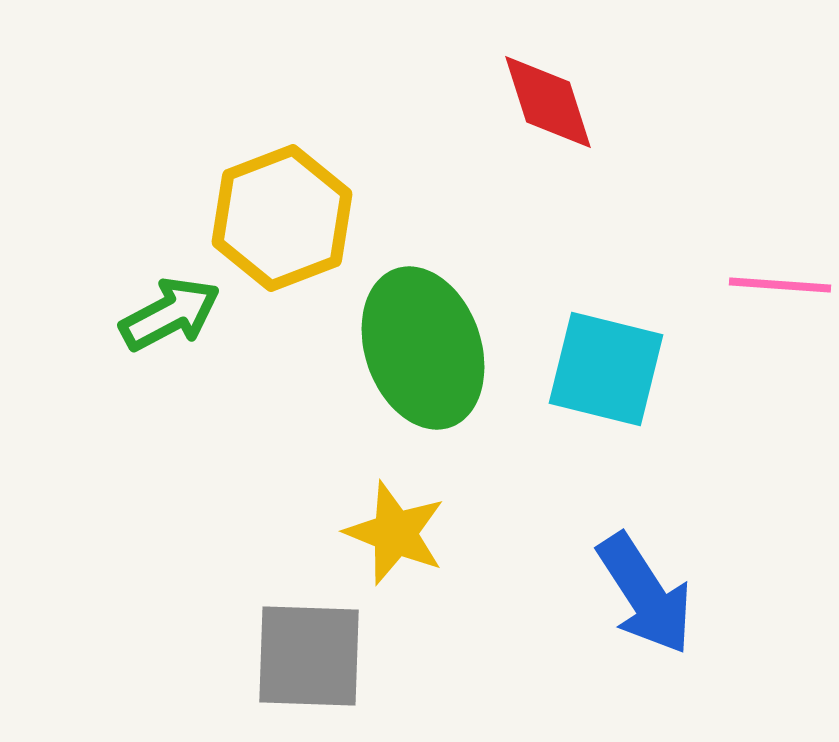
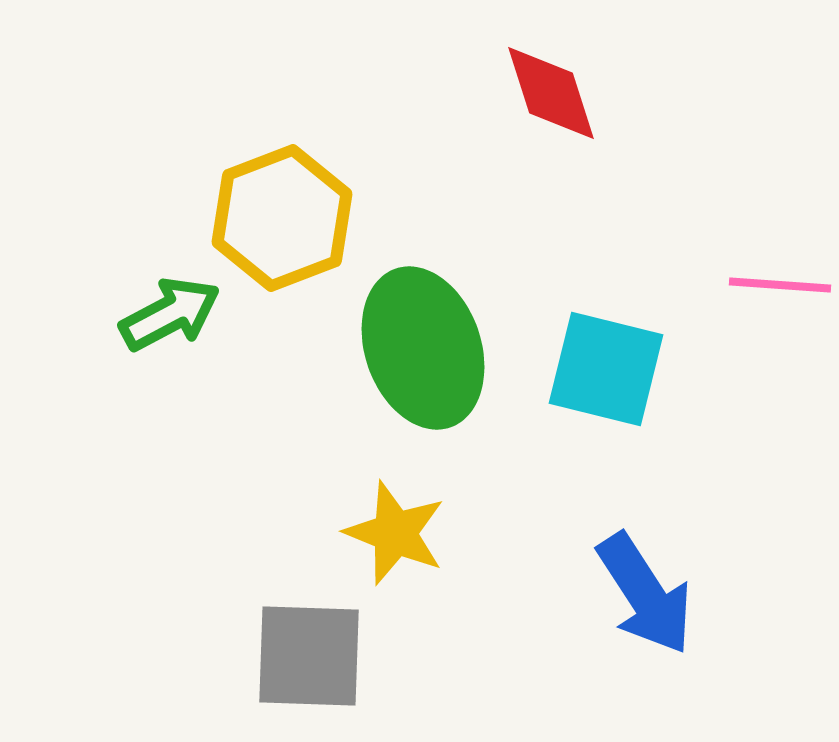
red diamond: moved 3 px right, 9 px up
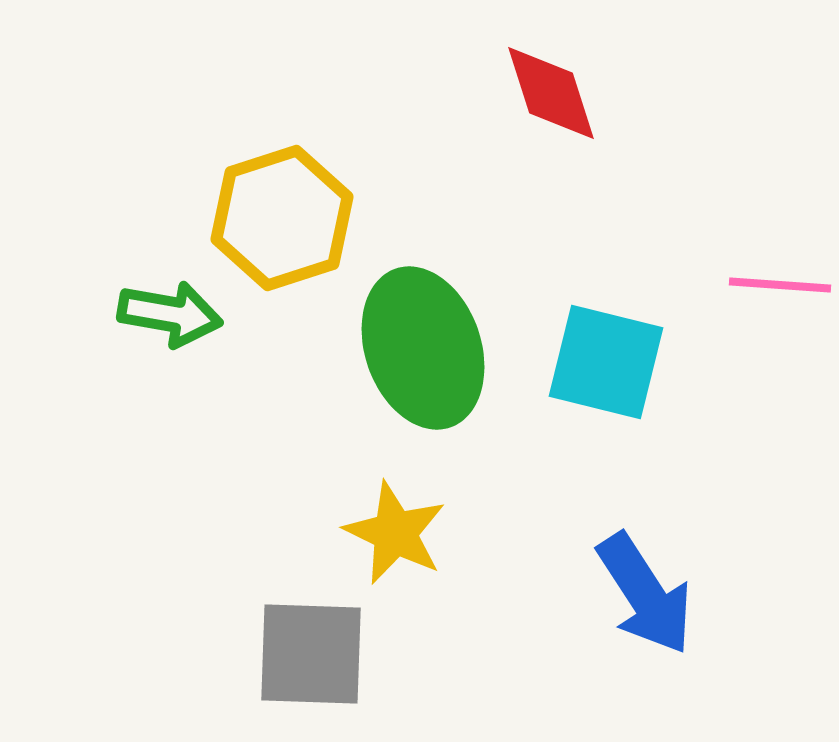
yellow hexagon: rotated 3 degrees clockwise
green arrow: rotated 38 degrees clockwise
cyan square: moved 7 px up
yellow star: rotated 4 degrees clockwise
gray square: moved 2 px right, 2 px up
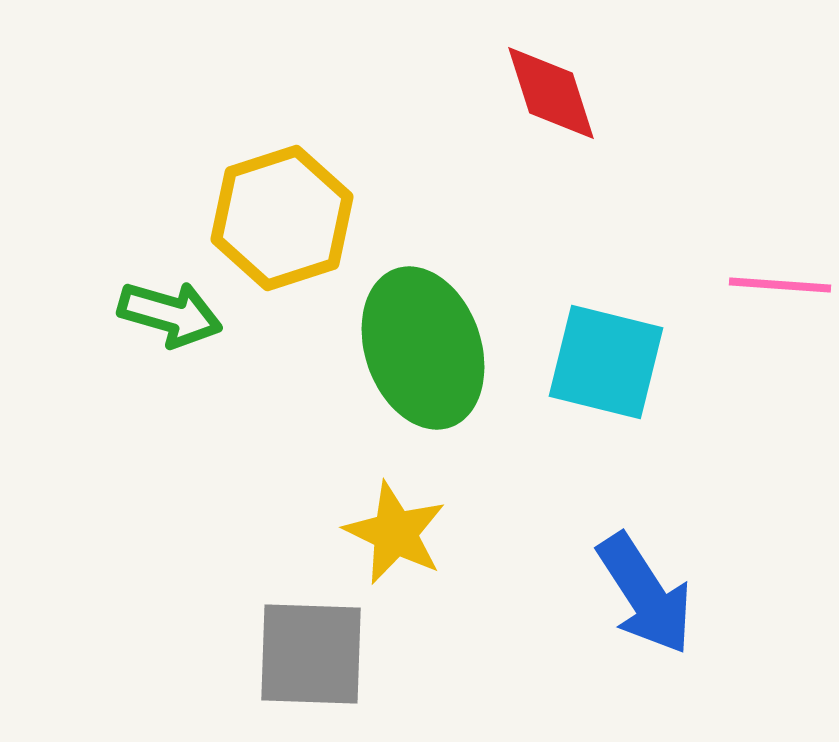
green arrow: rotated 6 degrees clockwise
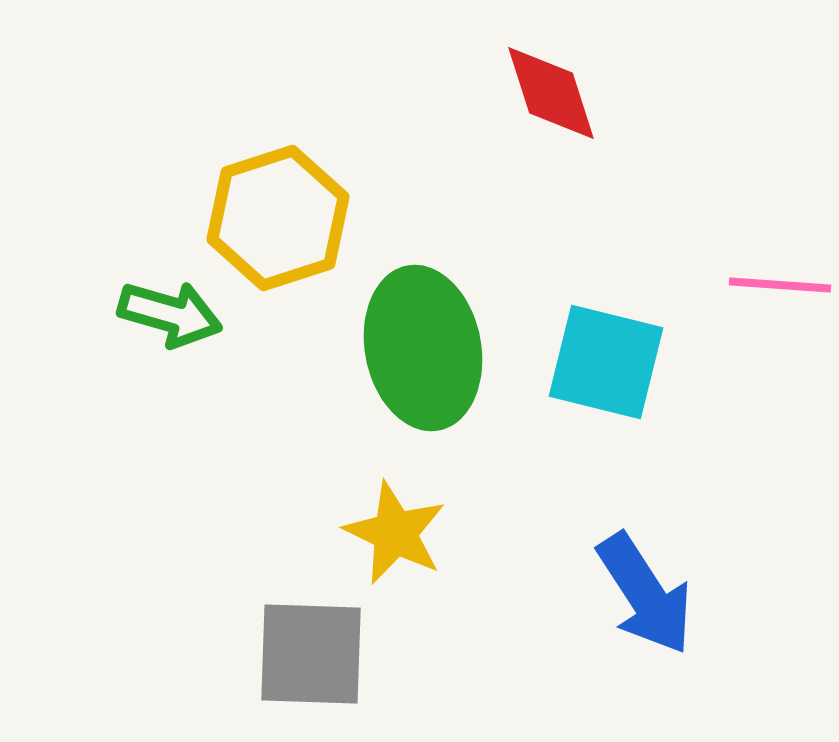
yellow hexagon: moved 4 px left
green ellipse: rotated 8 degrees clockwise
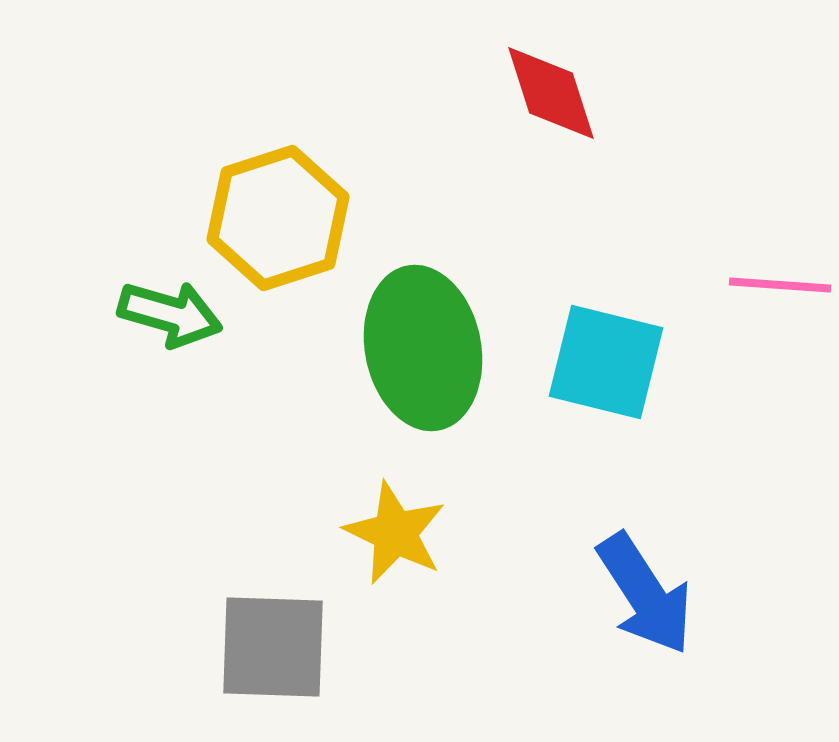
gray square: moved 38 px left, 7 px up
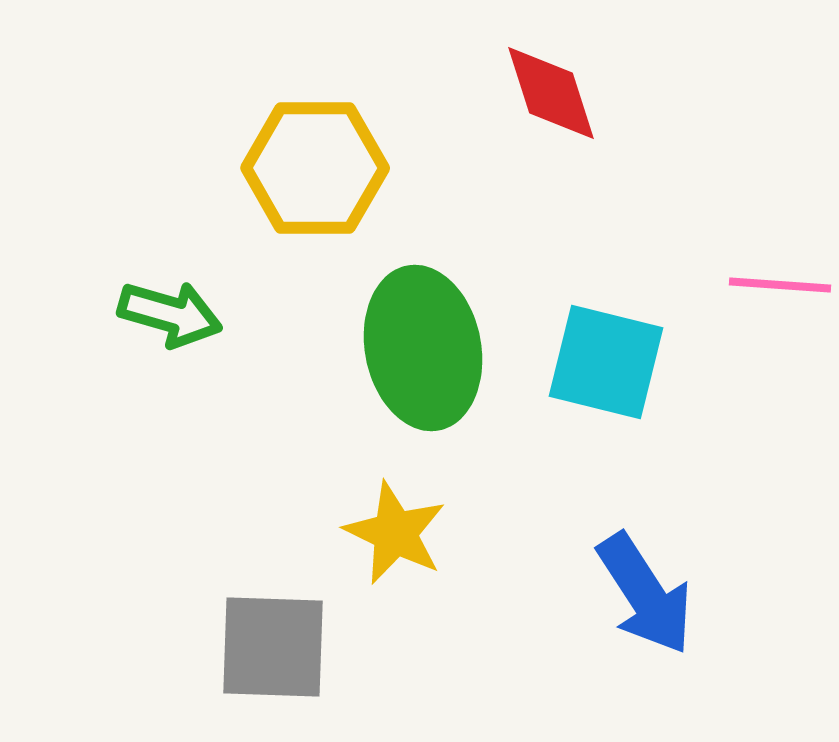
yellow hexagon: moved 37 px right, 50 px up; rotated 18 degrees clockwise
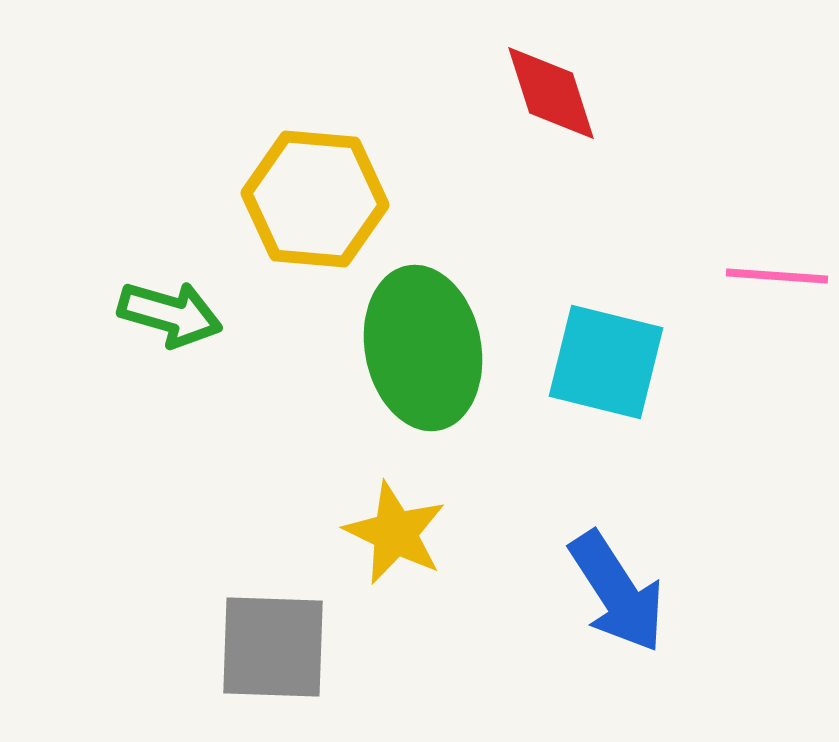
yellow hexagon: moved 31 px down; rotated 5 degrees clockwise
pink line: moved 3 px left, 9 px up
blue arrow: moved 28 px left, 2 px up
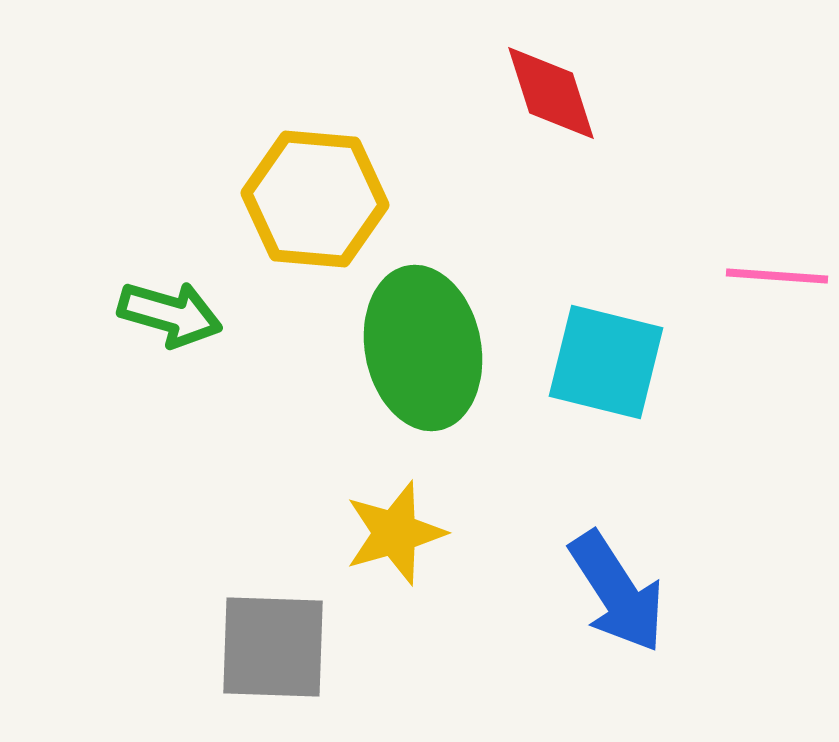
yellow star: rotated 30 degrees clockwise
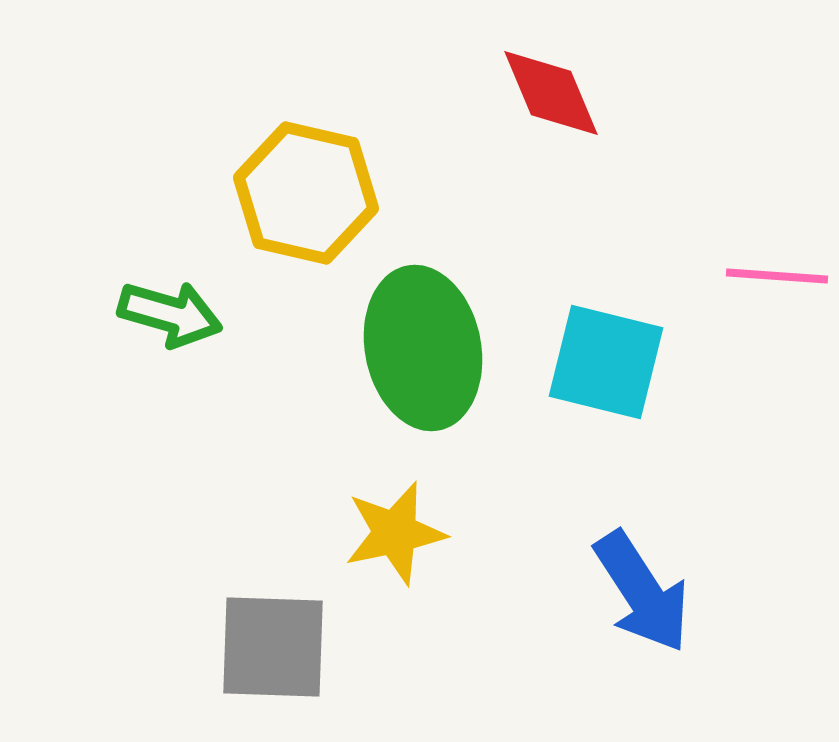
red diamond: rotated 5 degrees counterclockwise
yellow hexagon: moved 9 px left, 6 px up; rotated 8 degrees clockwise
yellow star: rotated 4 degrees clockwise
blue arrow: moved 25 px right
